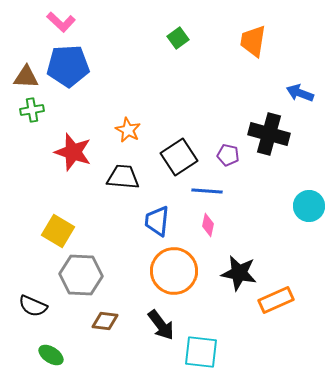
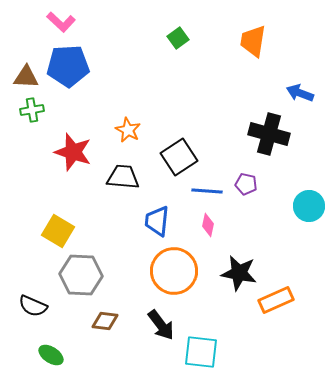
purple pentagon: moved 18 px right, 29 px down
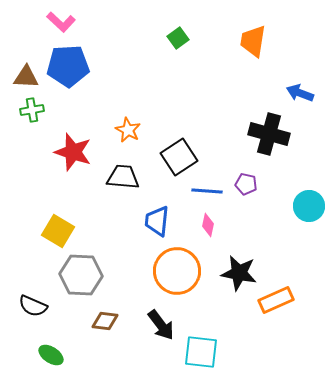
orange circle: moved 3 px right
